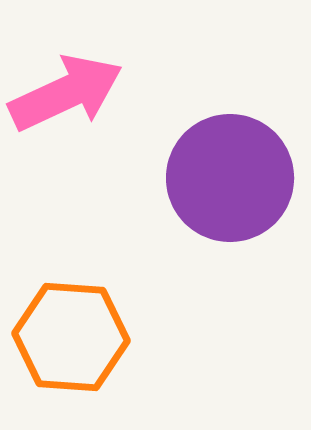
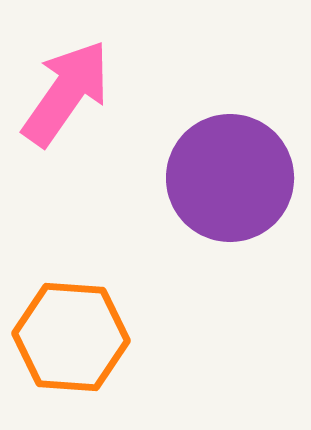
pink arrow: rotated 30 degrees counterclockwise
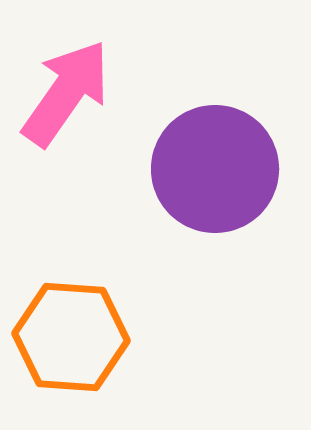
purple circle: moved 15 px left, 9 px up
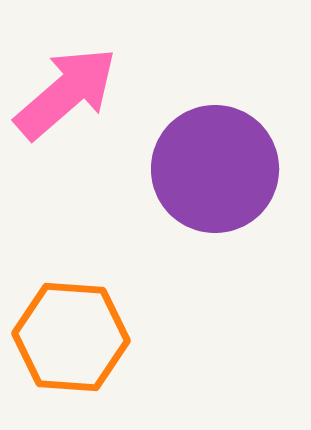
pink arrow: rotated 14 degrees clockwise
